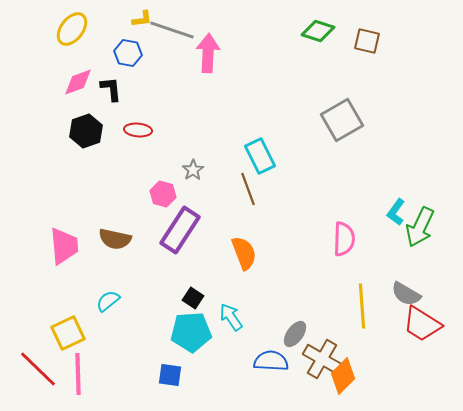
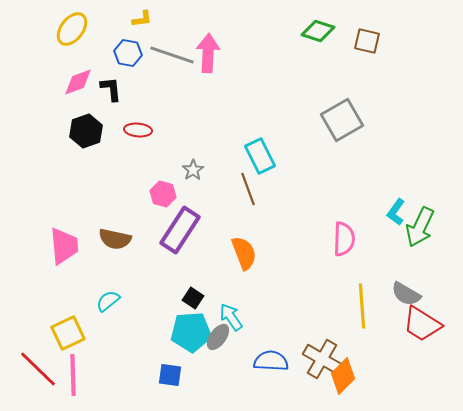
gray line: moved 25 px down
gray ellipse: moved 77 px left, 3 px down
pink line: moved 5 px left, 1 px down
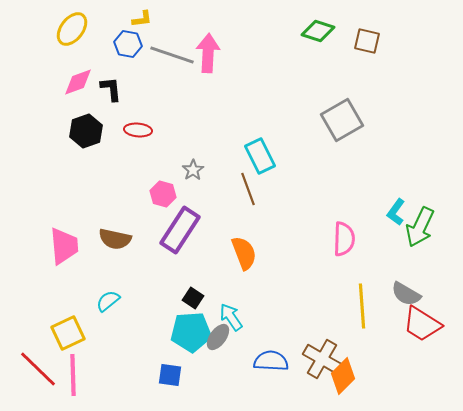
blue hexagon: moved 9 px up
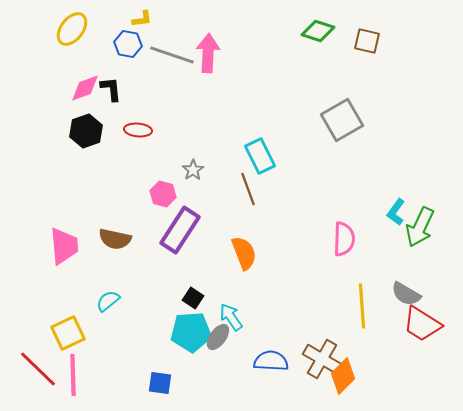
pink diamond: moved 7 px right, 6 px down
blue square: moved 10 px left, 8 px down
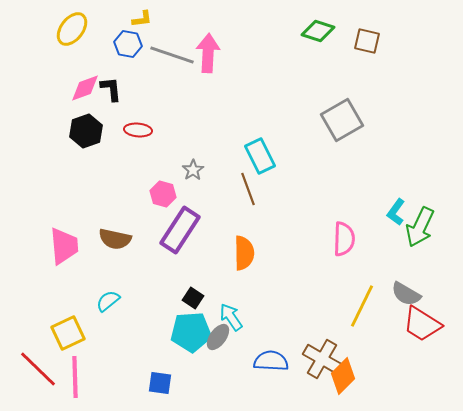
orange semicircle: rotated 20 degrees clockwise
yellow line: rotated 30 degrees clockwise
pink line: moved 2 px right, 2 px down
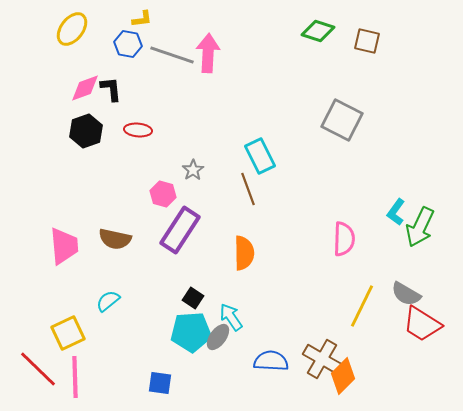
gray square: rotated 33 degrees counterclockwise
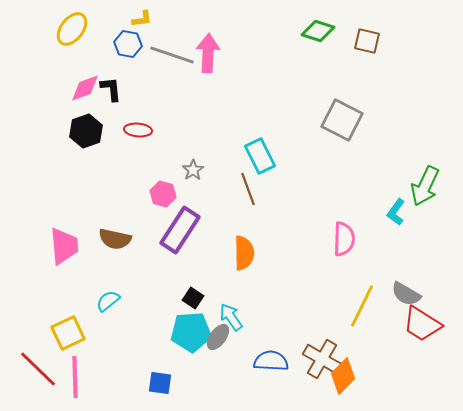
green arrow: moved 5 px right, 41 px up
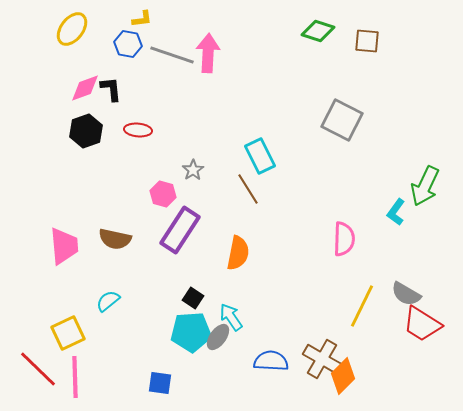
brown square: rotated 8 degrees counterclockwise
brown line: rotated 12 degrees counterclockwise
orange semicircle: moved 6 px left; rotated 12 degrees clockwise
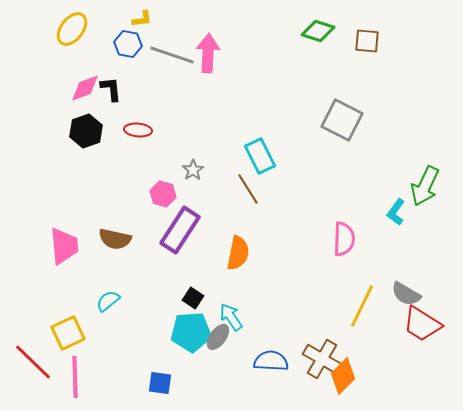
red line: moved 5 px left, 7 px up
